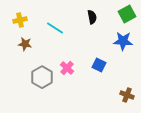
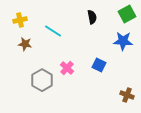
cyan line: moved 2 px left, 3 px down
gray hexagon: moved 3 px down
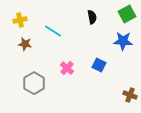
gray hexagon: moved 8 px left, 3 px down
brown cross: moved 3 px right
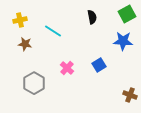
blue square: rotated 32 degrees clockwise
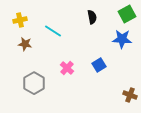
blue star: moved 1 px left, 2 px up
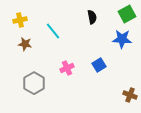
cyan line: rotated 18 degrees clockwise
pink cross: rotated 24 degrees clockwise
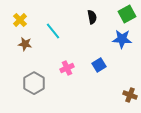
yellow cross: rotated 32 degrees counterclockwise
